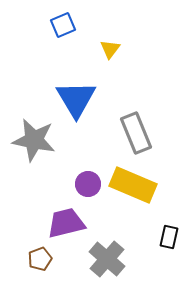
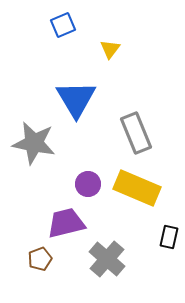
gray star: moved 3 px down
yellow rectangle: moved 4 px right, 3 px down
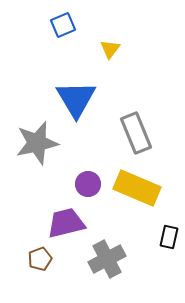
gray star: moved 3 px right; rotated 24 degrees counterclockwise
gray cross: rotated 21 degrees clockwise
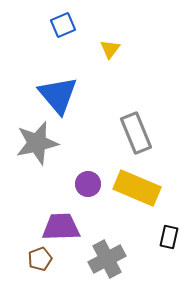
blue triangle: moved 18 px left, 4 px up; rotated 9 degrees counterclockwise
purple trapezoid: moved 5 px left, 4 px down; rotated 12 degrees clockwise
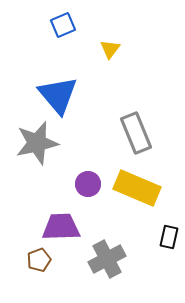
brown pentagon: moved 1 px left, 1 px down
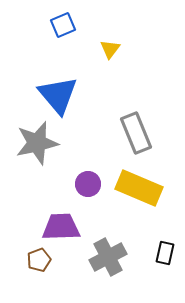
yellow rectangle: moved 2 px right
black rectangle: moved 4 px left, 16 px down
gray cross: moved 1 px right, 2 px up
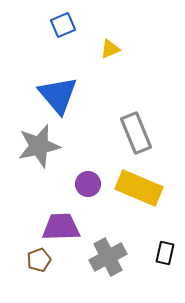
yellow triangle: rotated 30 degrees clockwise
gray star: moved 2 px right, 3 px down
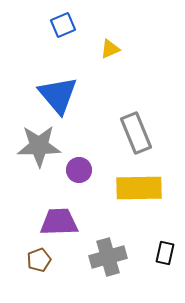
gray star: rotated 12 degrees clockwise
purple circle: moved 9 px left, 14 px up
yellow rectangle: rotated 24 degrees counterclockwise
purple trapezoid: moved 2 px left, 5 px up
gray cross: rotated 12 degrees clockwise
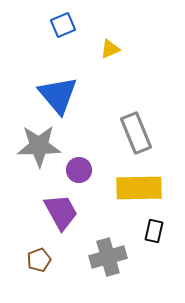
purple trapezoid: moved 2 px right, 10 px up; rotated 63 degrees clockwise
black rectangle: moved 11 px left, 22 px up
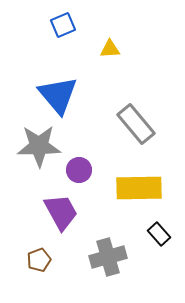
yellow triangle: rotated 20 degrees clockwise
gray rectangle: moved 9 px up; rotated 18 degrees counterclockwise
black rectangle: moved 5 px right, 3 px down; rotated 55 degrees counterclockwise
